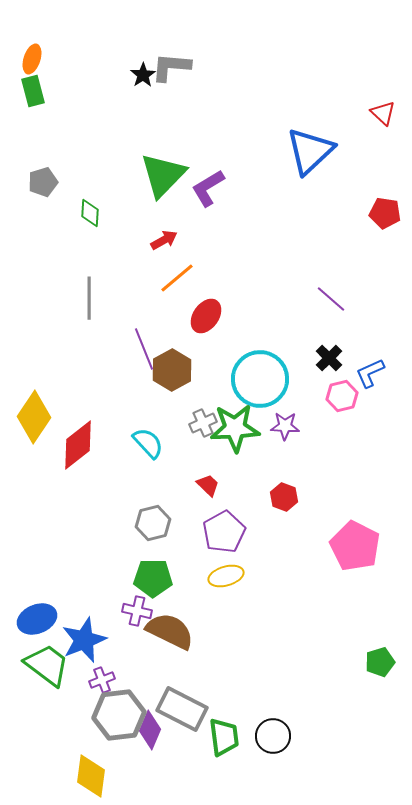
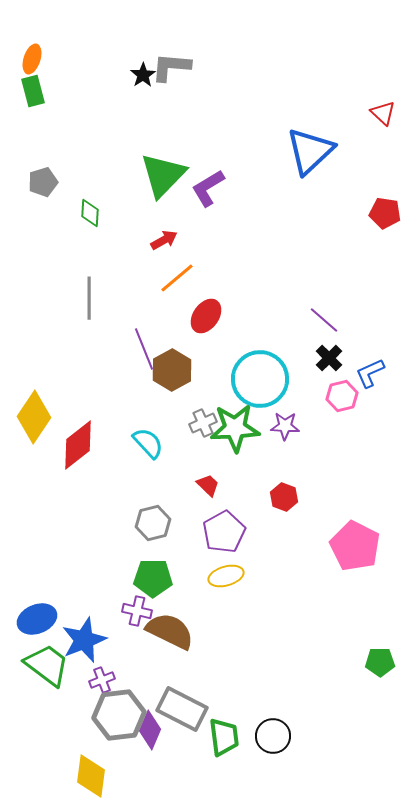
purple line at (331, 299): moved 7 px left, 21 px down
green pentagon at (380, 662): rotated 16 degrees clockwise
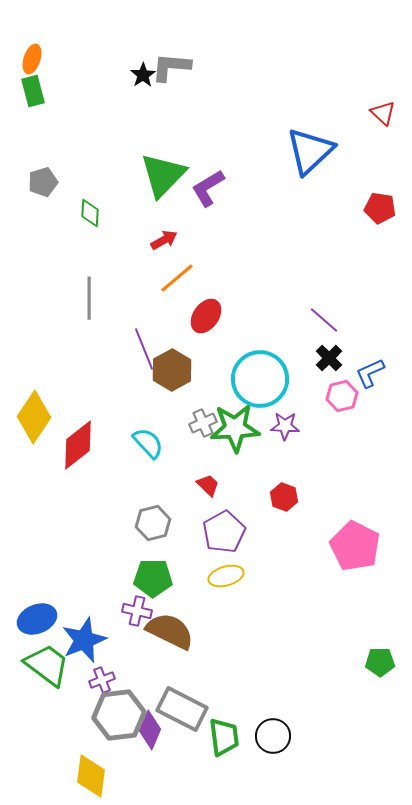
red pentagon at (385, 213): moved 5 px left, 5 px up
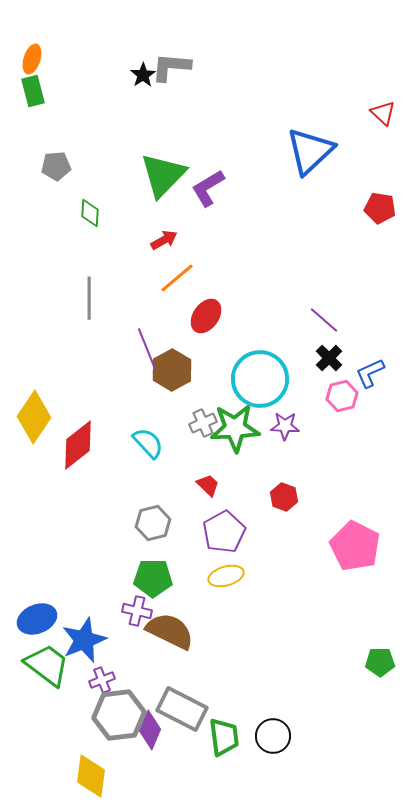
gray pentagon at (43, 182): moved 13 px right, 16 px up; rotated 12 degrees clockwise
purple line at (144, 349): moved 3 px right
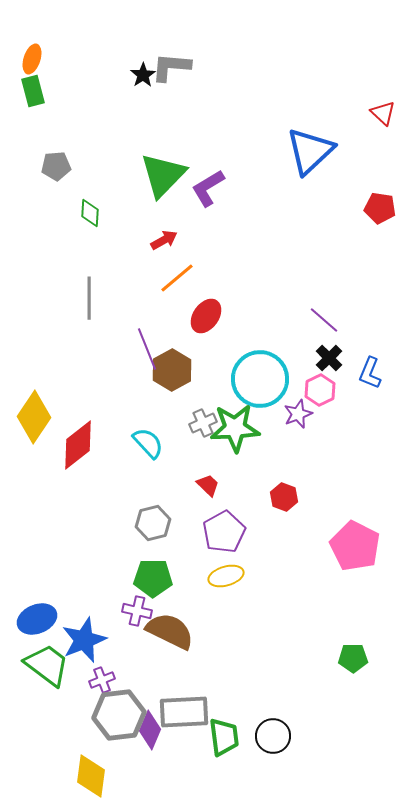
blue L-shape at (370, 373): rotated 44 degrees counterclockwise
pink hexagon at (342, 396): moved 22 px left, 6 px up; rotated 12 degrees counterclockwise
purple star at (285, 426): moved 13 px right, 12 px up; rotated 24 degrees counterclockwise
green pentagon at (380, 662): moved 27 px left, 4 px up
gray rectangle at (182, 709): moved 2 px right, 3 px down; rotated 30 degrees counterclockwise
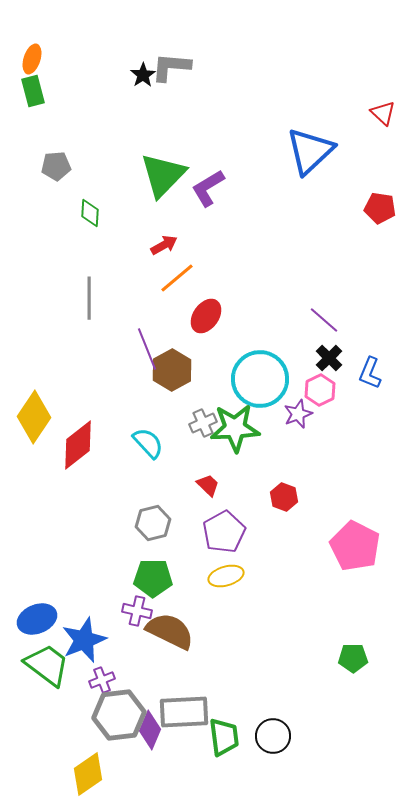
red arrow at (164, 240): moved 5 px down
yellow diamond at (91, 776): moved 3 px left, 2 px up; rotated 48 degrees clockwise
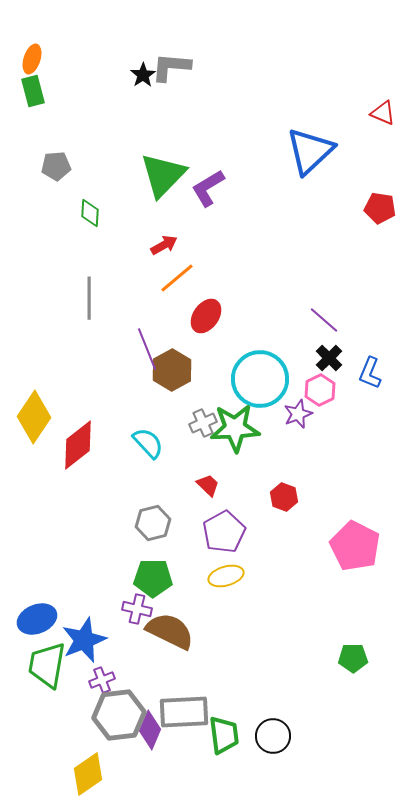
red triangle at (383, 113): rotated 20 degrees counterclockwise
purple cross at (137, 611): moved 2 px up
green trapezoid at (47, 665): rotated 117 degrees counterclockwise
green trapezoid at (224, 737): moved 2 px up
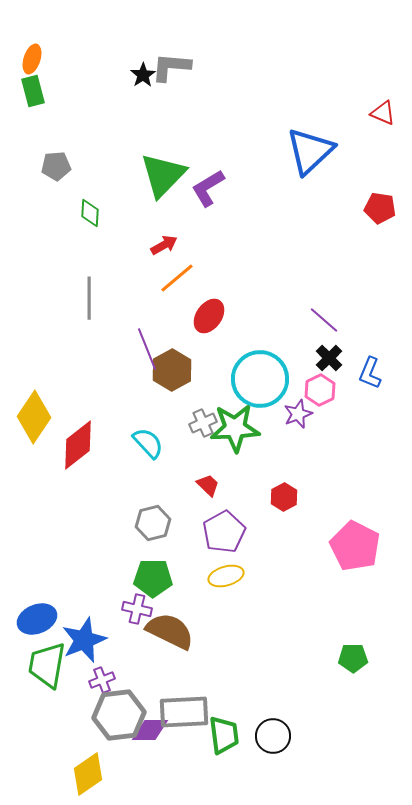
red ellipse at (206, 316): moved 3 px right
red hexagon at (284, 497): rotated 12 degrees clockwise
purple diamond at (150, 730): rotated 66 degrees clockwise
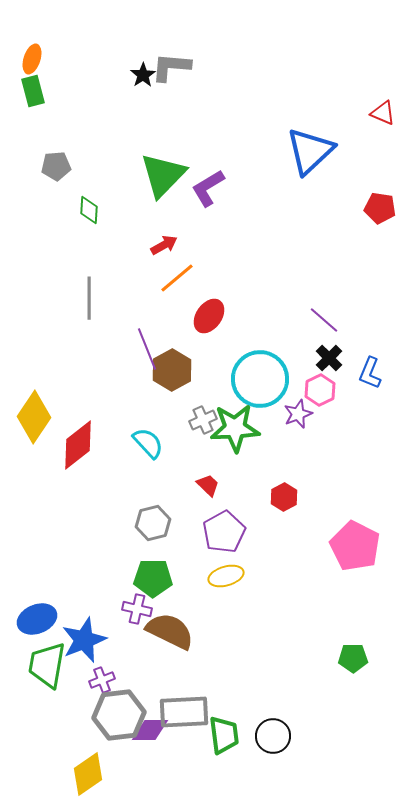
green diamond at (90, 213): moved 1 px left, 3 px up
gray cross at (203, 423): moved 3 px up
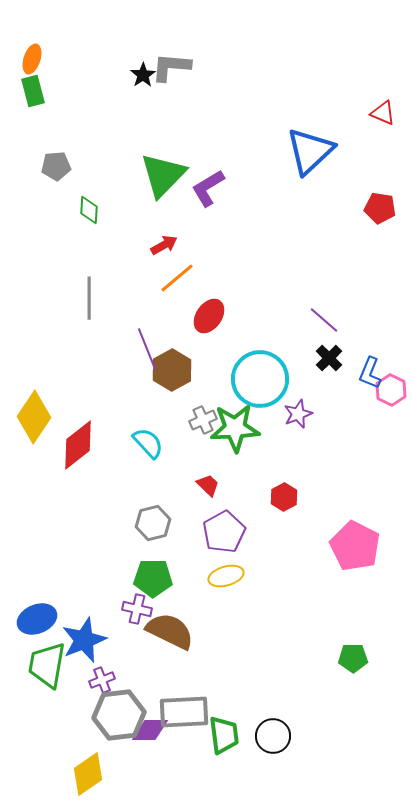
pink hexagon at (320, 390): moved 71 px right; rotated 8 degrees counterclockwise
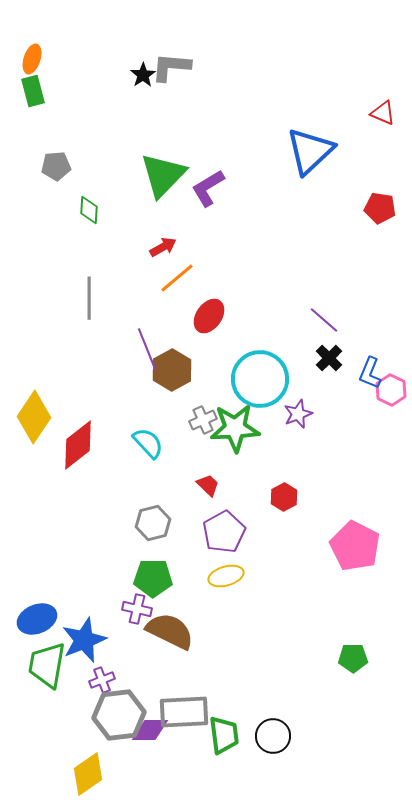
red arrow at (164, 245): moved 1 px left, 2 px down
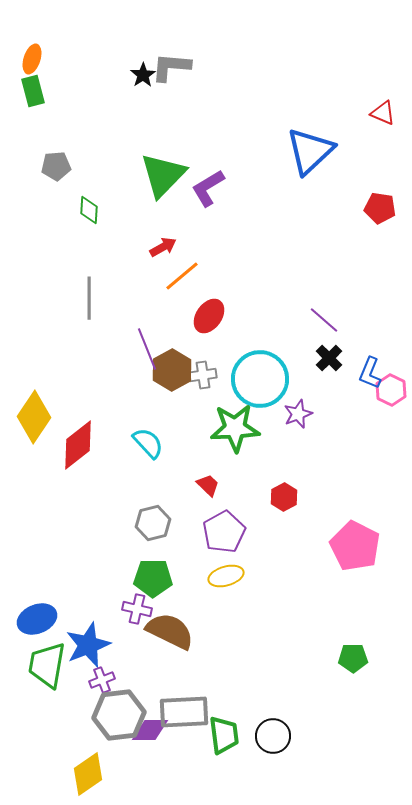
orange line at (177, 278): moved 5 px right, 2 px up
gray cross at (203, 420): moved 45 px up; rotated 16 degrees clockwise
blue star at (84, 640): moved 4 px right, 5 px down
